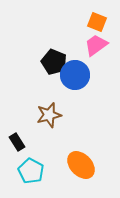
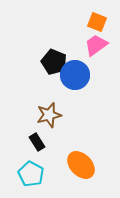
black rectangle: moved 20 px right
cyan pentagon: moved 3 px down
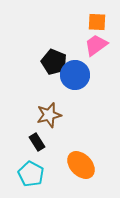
orange square: rotated 18 degrees counterclockwise
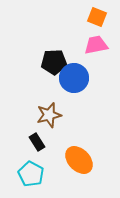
orange square: moved 5 px up; rotated 18 degrees clockwise
pink trapezoid: rotated 25 degrees clockwise
black pentagon: rotated 25 degrees counterclockwise
blue circle: moved 1 px left, 3 px down
orange ellipse: moved 2 px left, 5 px up
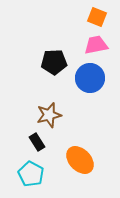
blue circle: moved 16 px right
orange ellipse: moved 1 px right
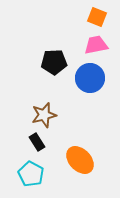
brown star: moved 5 px left
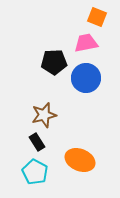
pink trapezoid: moved 10 px left, 2 px up
blue circle: moved 4 px left
orange ellipse: rotated 24 degrees counterclockwise
cyan pentagon: moved 4 px right, 2 px up
